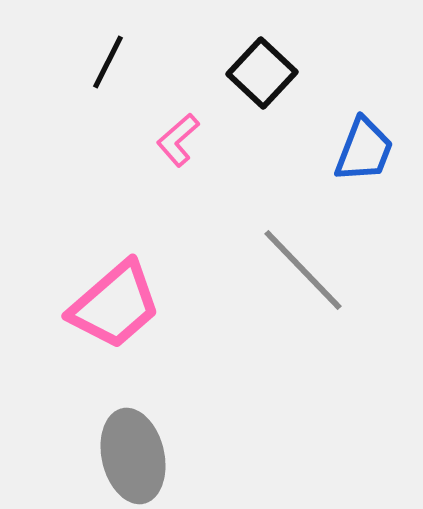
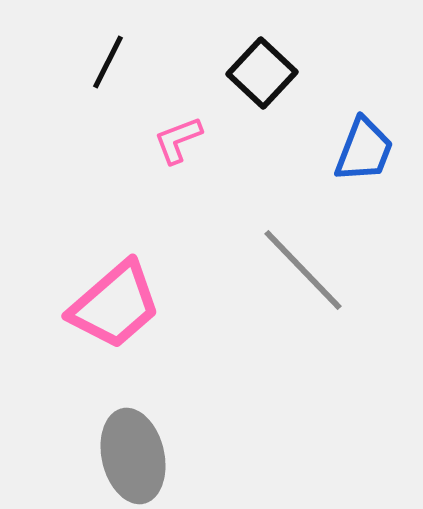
pink L-shape: rotated 20 degrees clockwise
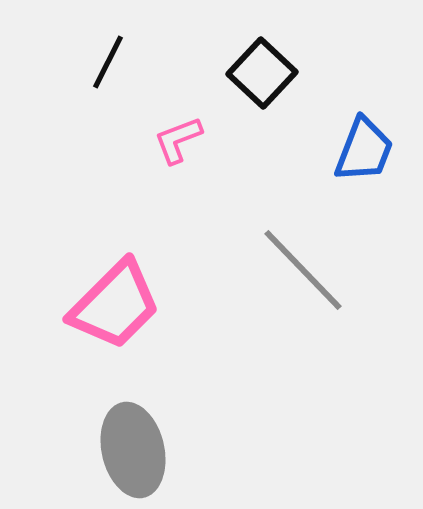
pink trapezoid: rotated 4 degrees counterclockwise
gray ellipse: moved 6 px up
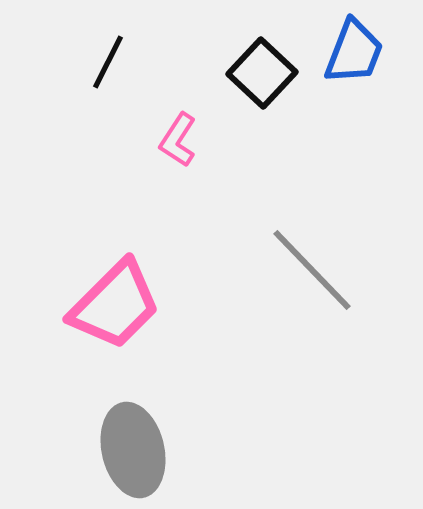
pink L-shape: rotated 36 degrees counterclockwise
blue trapezoid: moved 10 px left, 98 px up
gray line: moved 9 px right
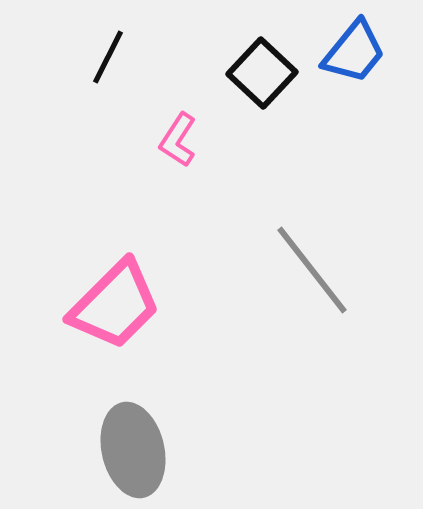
blue trapezoid: rotated 18 degrees clockwise
black line: moved 5 px up
gray line: rotated 6 degrees clockwise
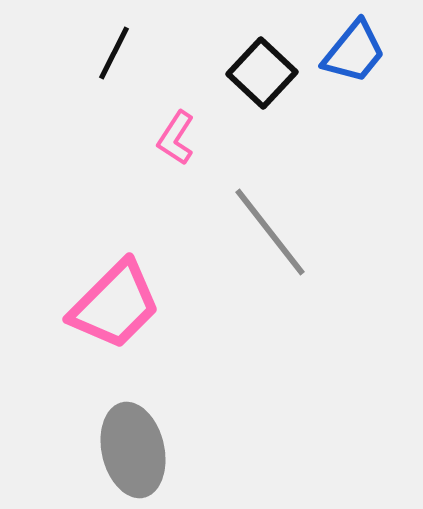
black line: moved 6 px right, 4 px up
pink L-shape: moved 2 px left, 2 px up
gray line: moved 42 px left, 38 px up
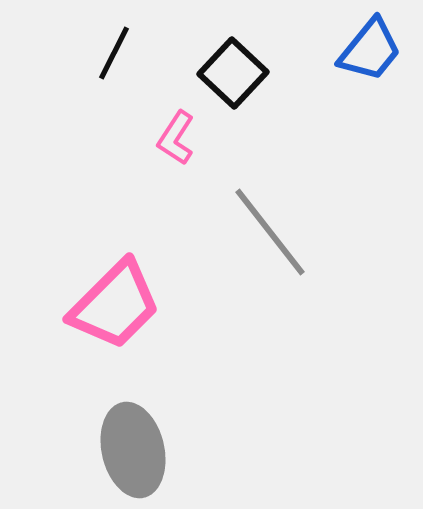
blue trapezoid: moved 16 px right, 2 px up
black square: moved 29 px left
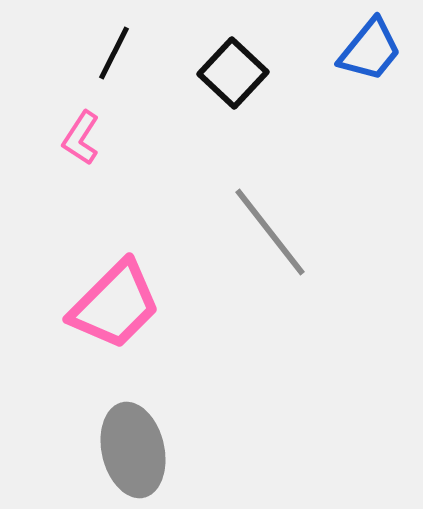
pink L-shape: moved 95 px left
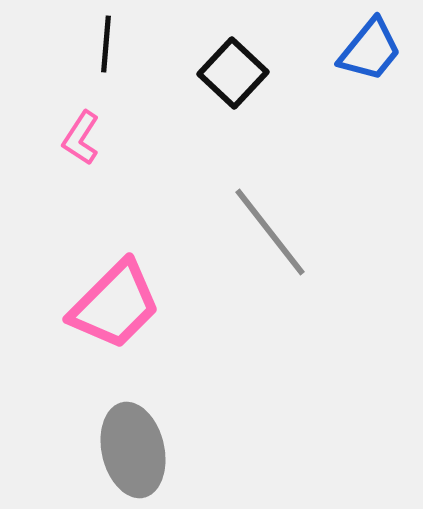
black line: moved 8 px left, 9 px up; rotated 22 degrees counterclockwise
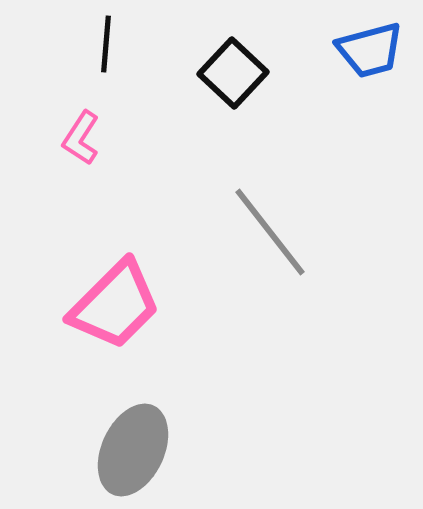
blue trapezoid: rotated 36 degrees clockwise
gray ellipse: rotated 38 degrees clockwise
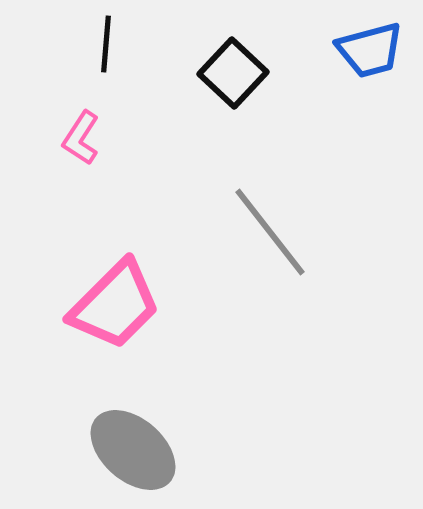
gray ellipse: rotated 74 degrees counterclockwise
